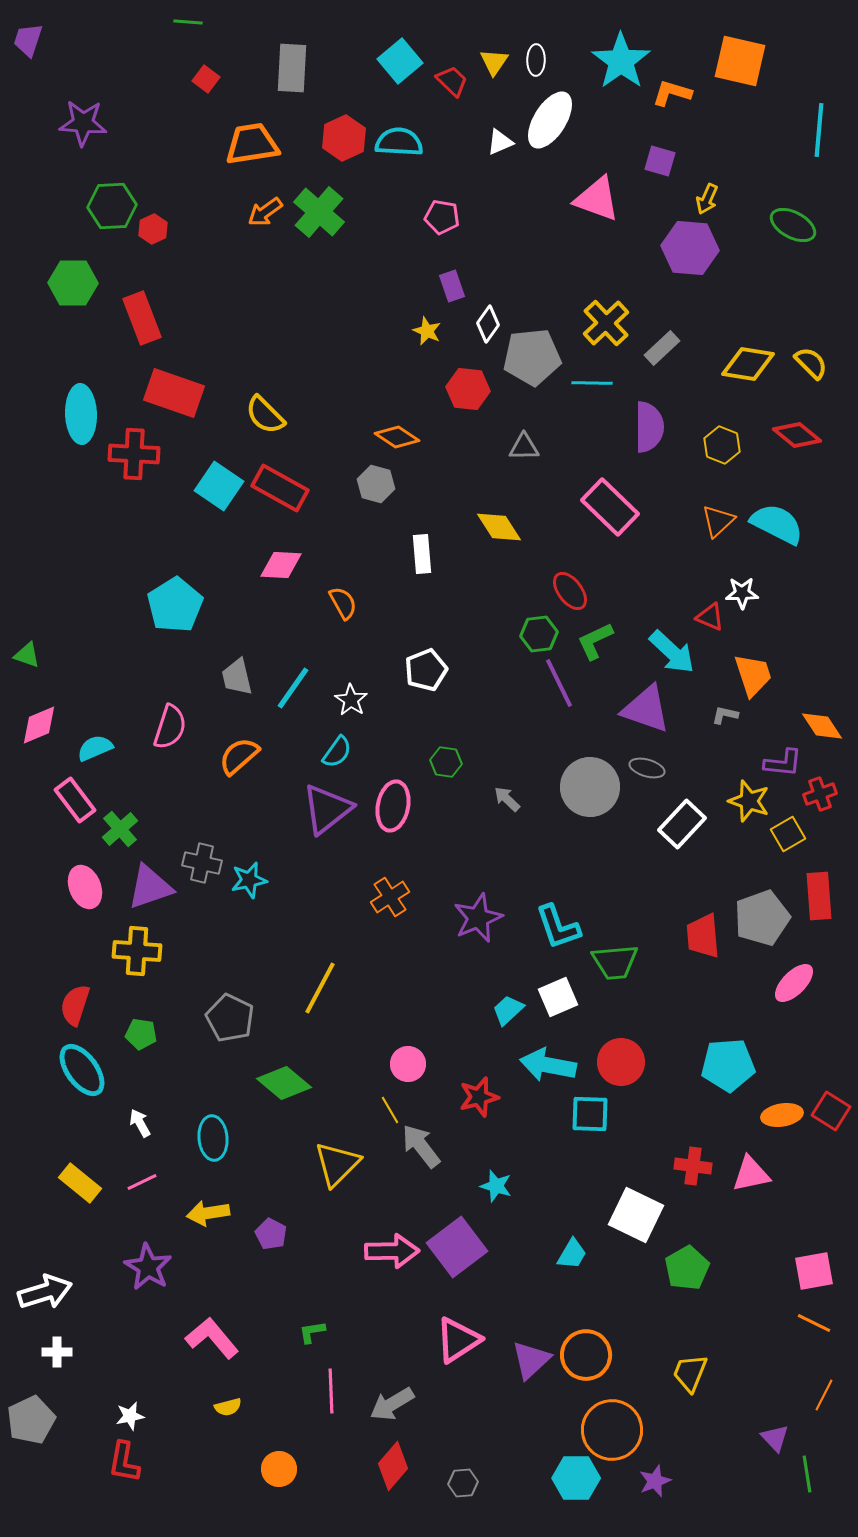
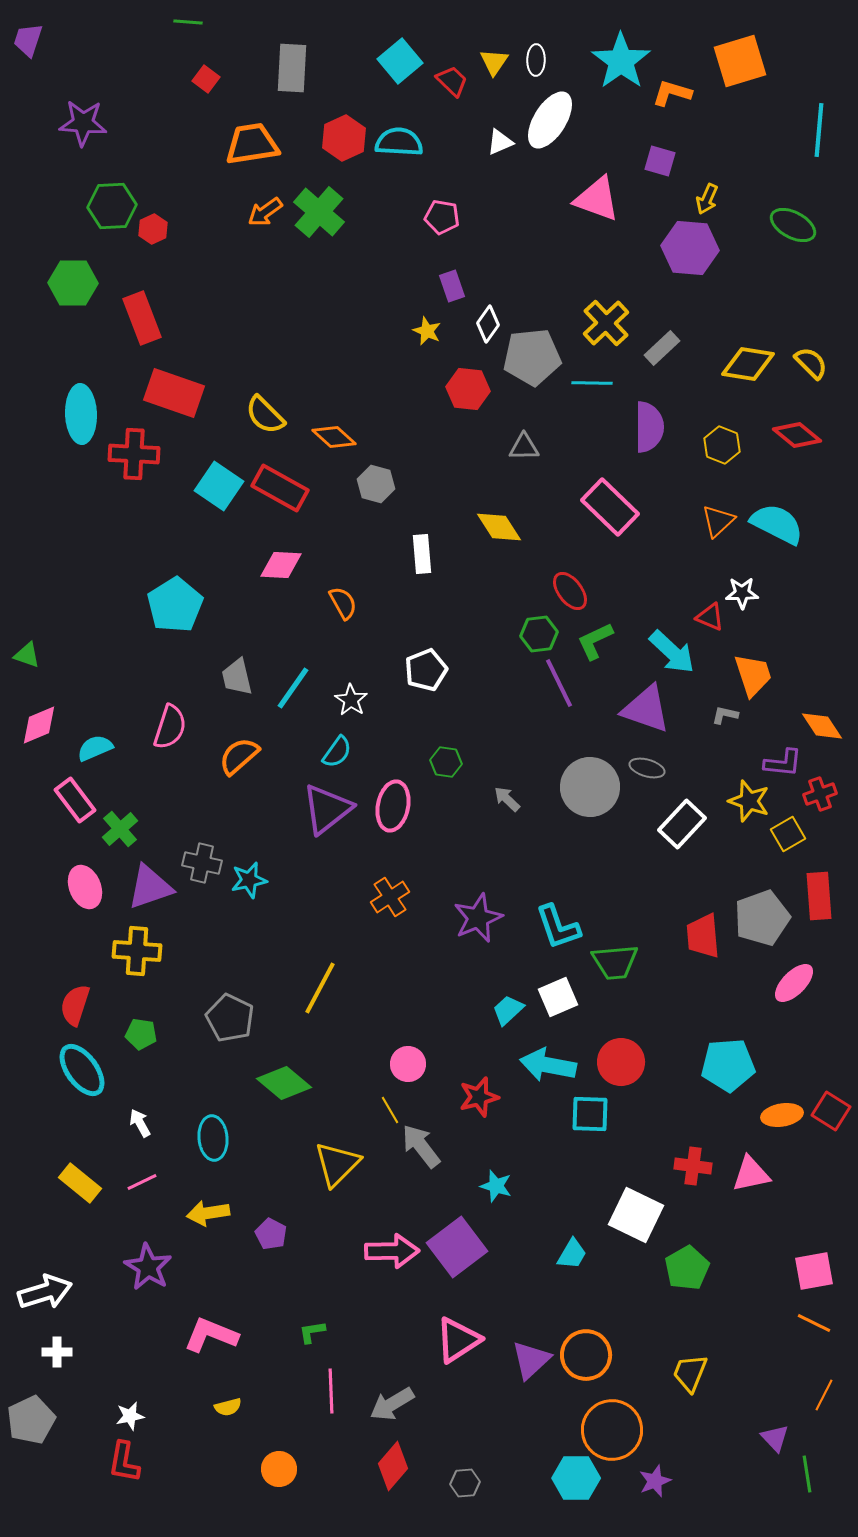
orange square at (740, 61): rotated 30 degrees counterclockwise
orange diamond at (397, 437): moved 63 px left; rotated 9 degrees clockwise
pink L-shape at (212, 1338): moved 1 px left, 3 px up; rotated 28 degrees counterclockwise
gray hexagon at (463, 1483): moved 2 px right
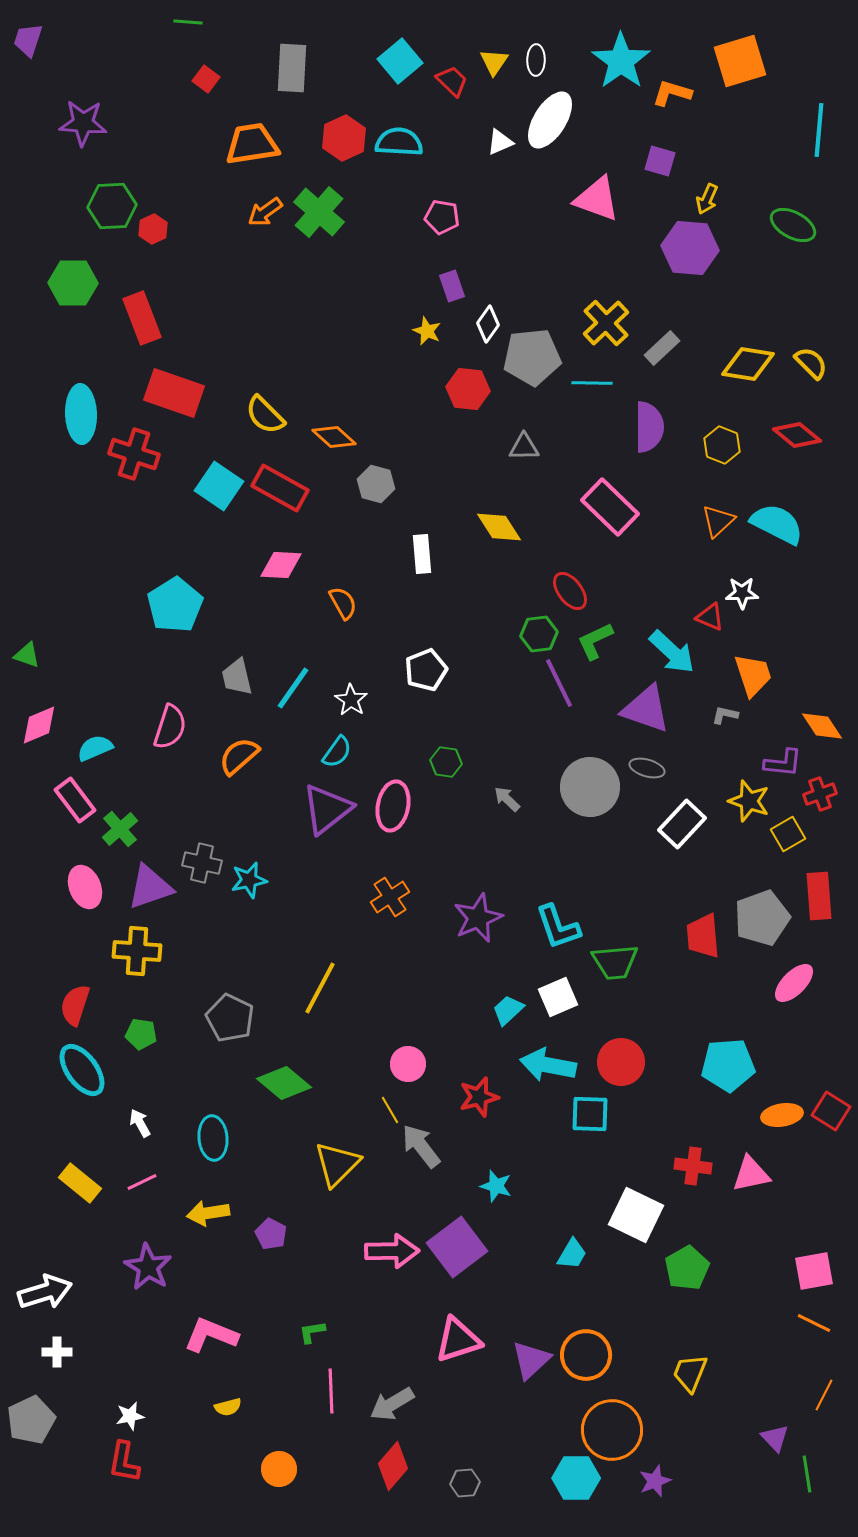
red cross at (134, 454): rotated 15 degrees clockwise
pink triangle at (458, 1340): rotated 15 degrees clockwise
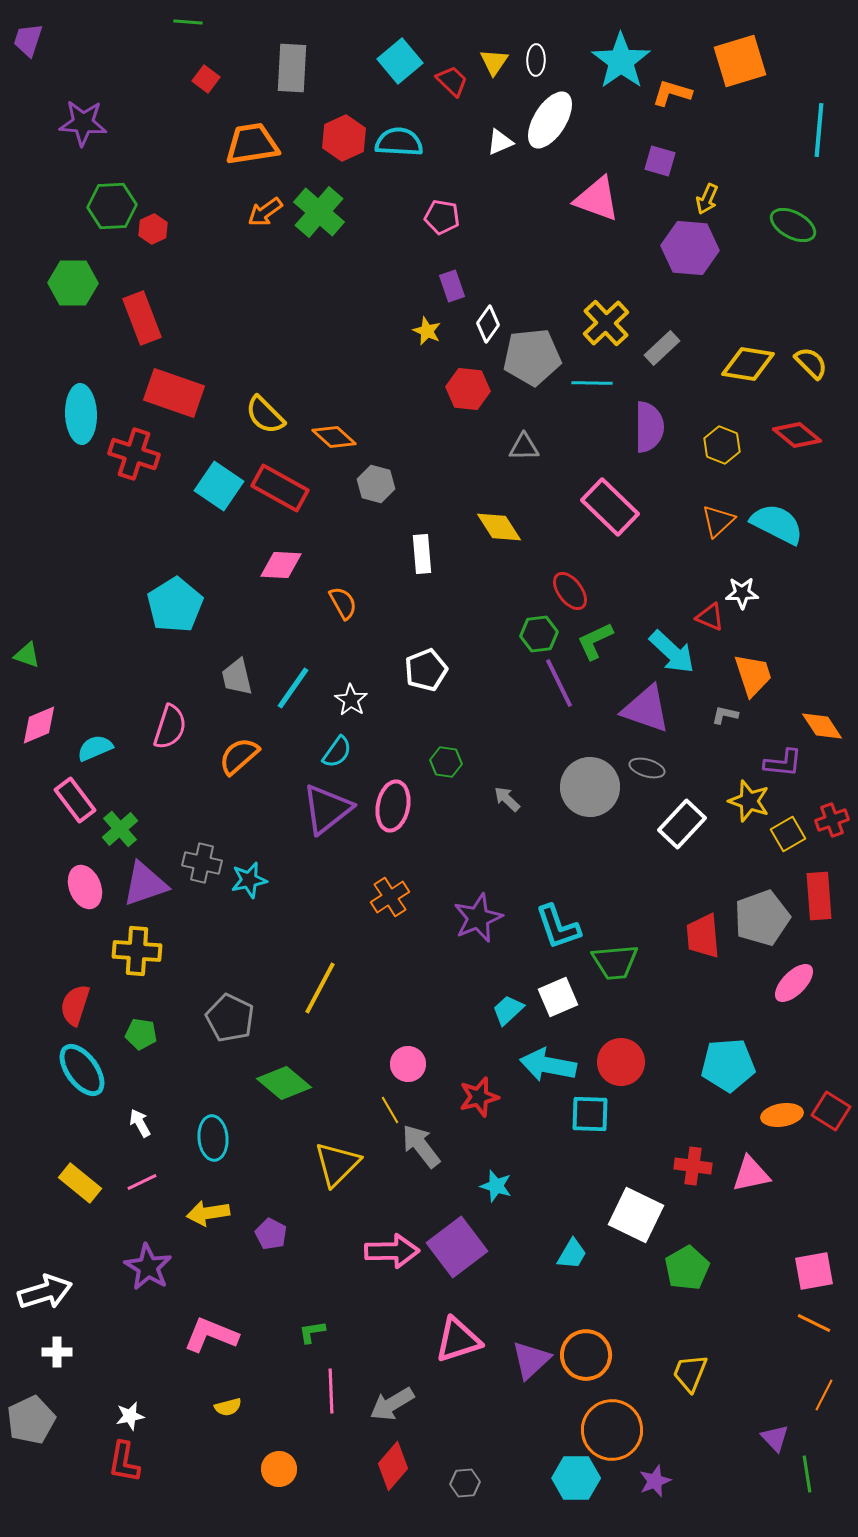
red cross at (820, 794): moved 12 px right, 26 px down
purple triangle at (150, 887): moved 5 px left, 3 px up
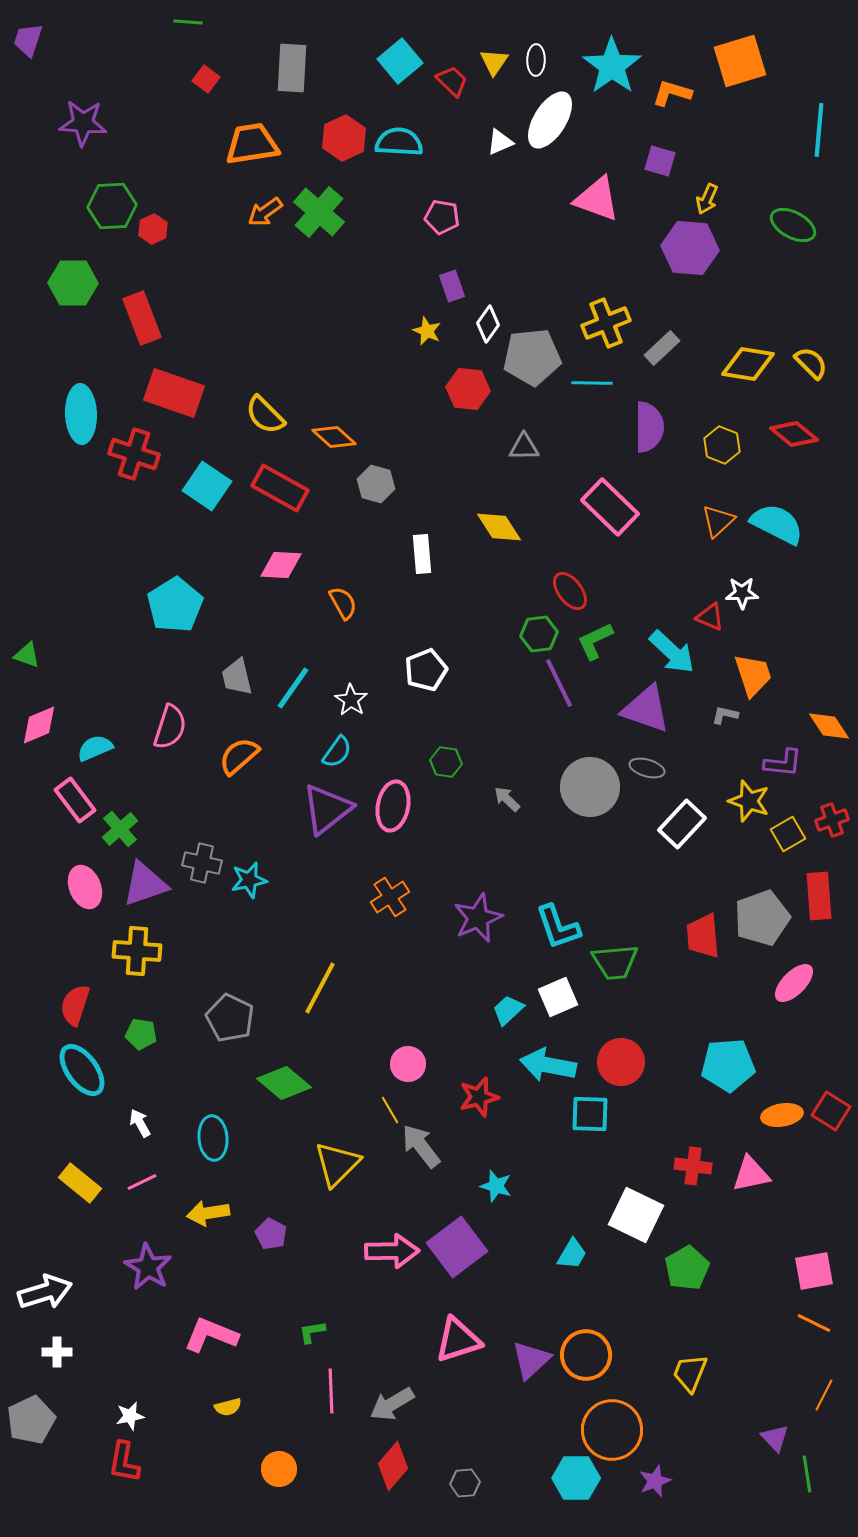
cyan star at (621, 61): moved 9 px left, 5 px down
yellow cross at (606, 323): rotated 21 degrees clockwise
red diamond at (797, 435): moved 3 px left, 1 px up
cyan square at (219, 486): moved 12 px left
orange diamond at (822, 726): moved 7 px right
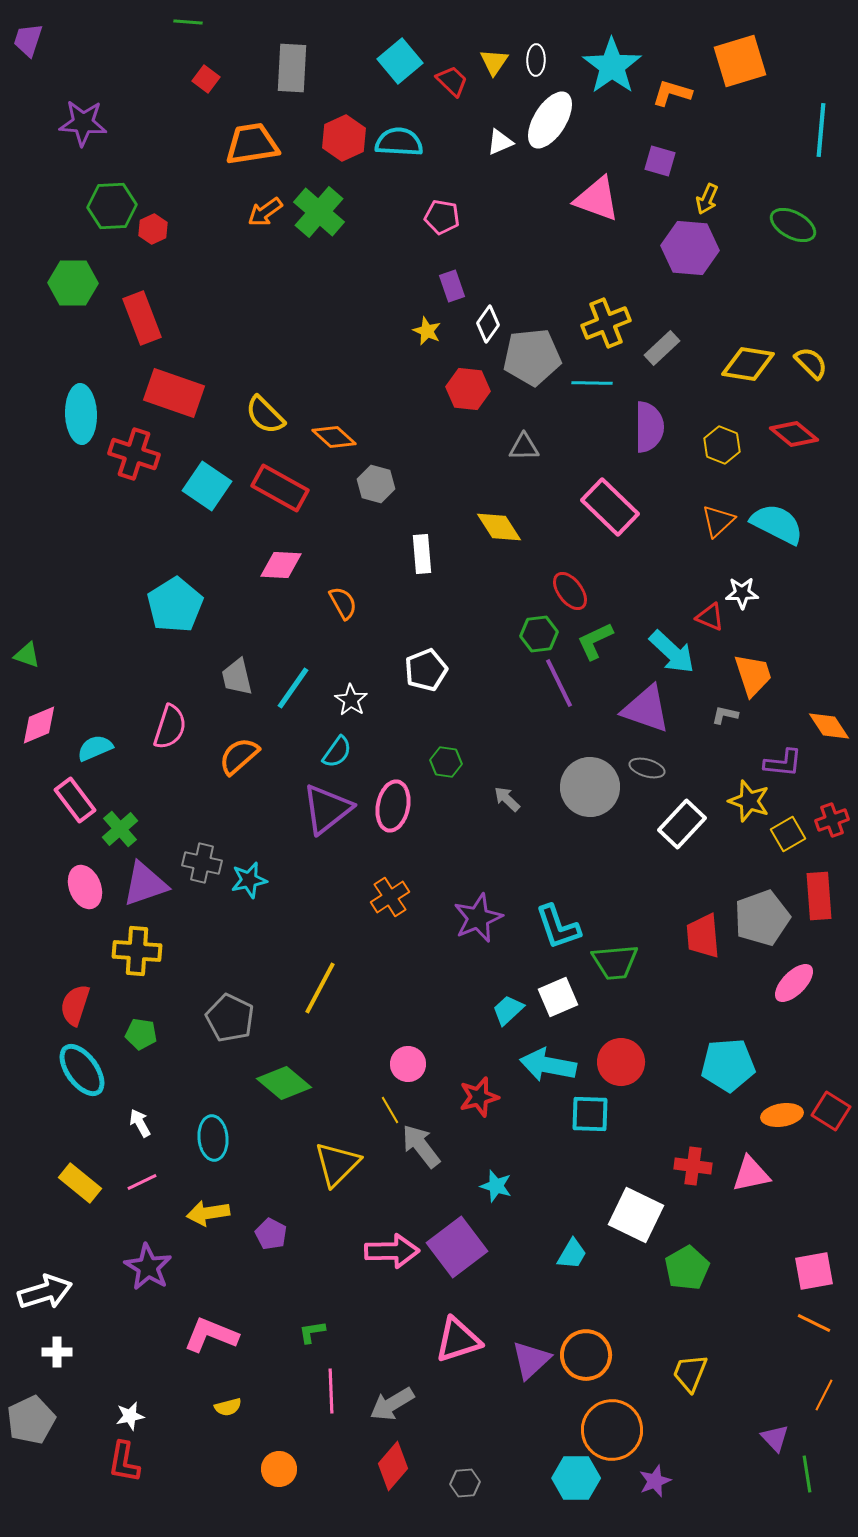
cyan line at (819, 130): moved 2 px right
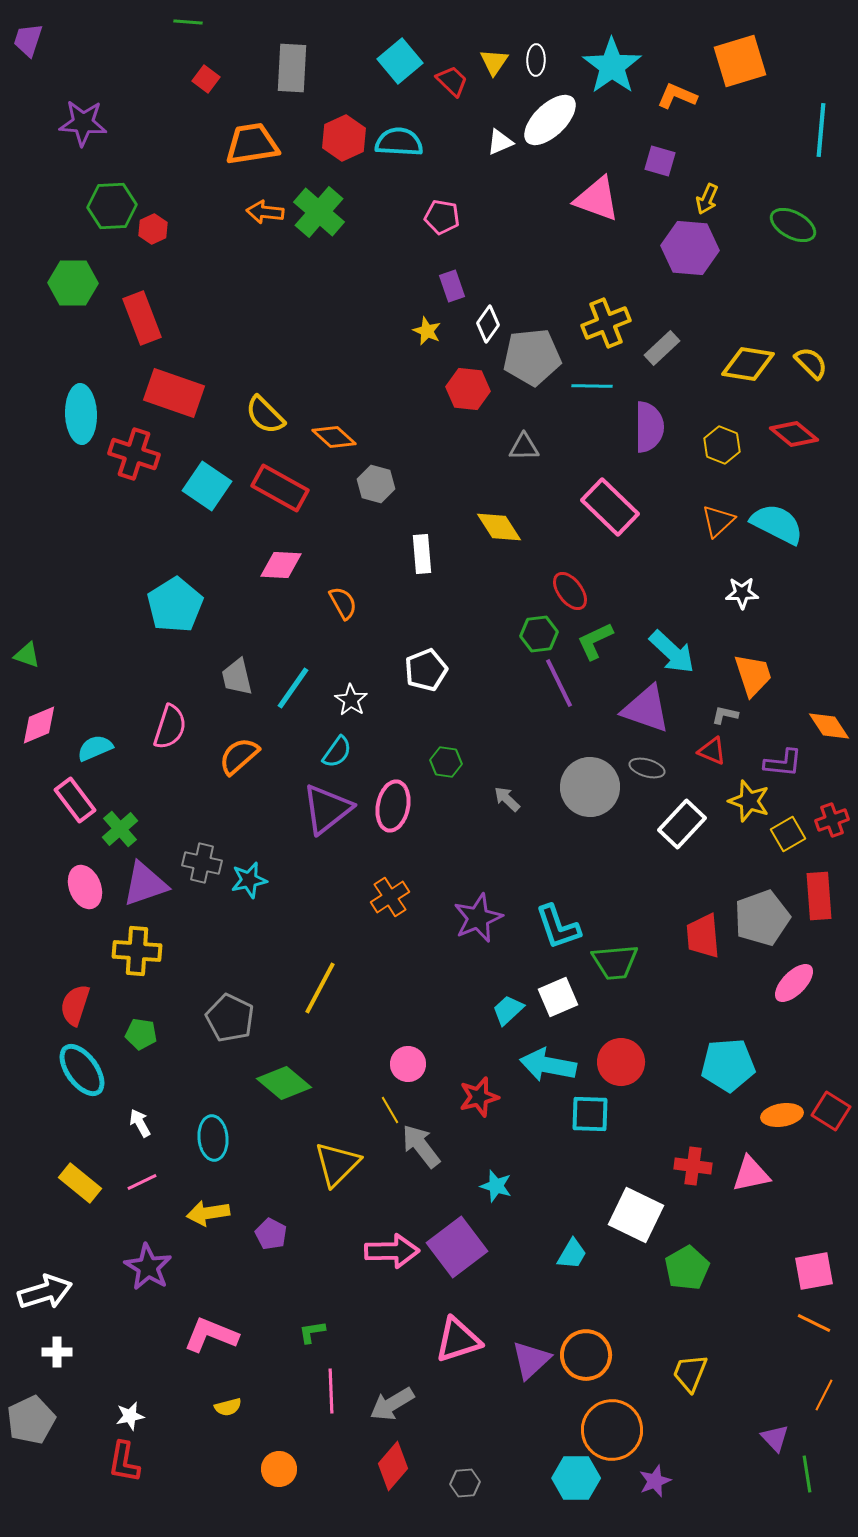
orange L-shape at (672, 93): moved 5 px right, 3 px down; rotated 6 degrees clockwise
white ellipse at (550, 120): rotated 14 degrees clockwise
orange arrow at (265, 212): rotated 42 degrees clockwise
cyan line at (592, 383): moved 3 px down
red triangle at (710, 617): moved 2 px right, 134 px down
